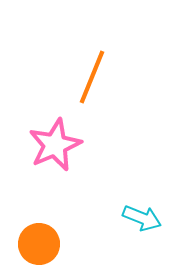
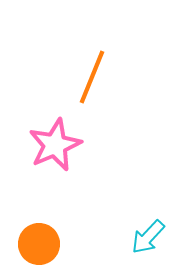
cyan arrow: moved 6 px right, 19 px down; rotated 111 degrees clockwise
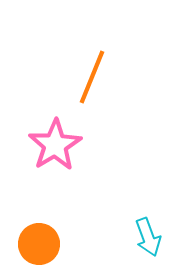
pink star: rotated 8 degrees counterclockwise
cyan arrow: rotated 63 degrees counterclockwise
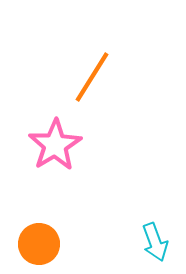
orange line: rotated 10 degrees clockwise
cyan arrow: moved 7 px right, 5 px down
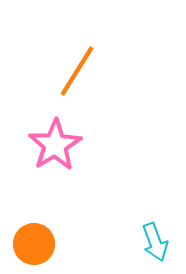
orange line: moved 15 px left, 6 px up
orange circle: moved 5 px left
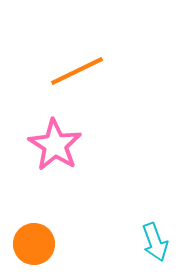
orange line: rotated 32 degrees clockwise
pink star: rotated 8 degrees counterclockwise
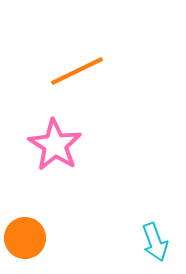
orange circle: moved 9 px left, 6 px up
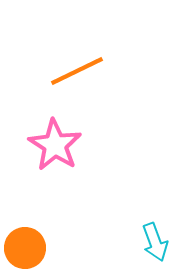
orange circle: moved 10 px down
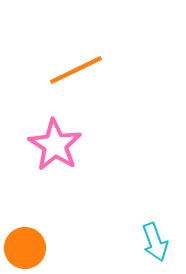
orange line: moved 1 px left, 1 px up
